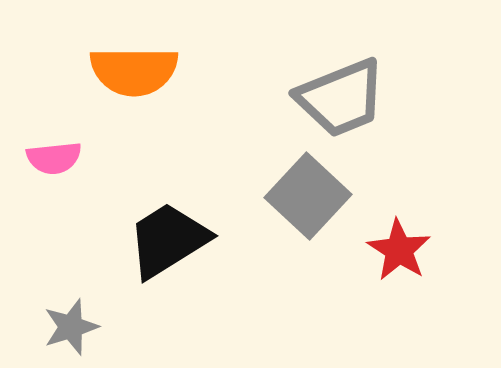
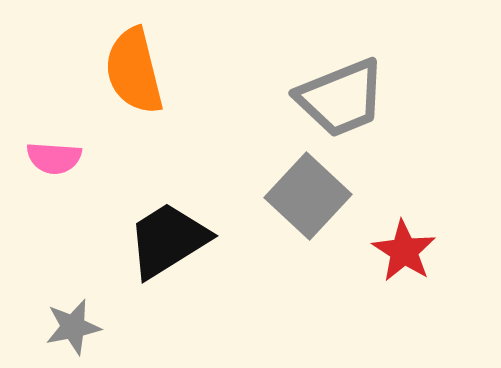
orange semicircle: rotated 76 degrees clockwise
pink semicircle: rotated 10 degrees clockwise
red star: moved 5 px right, 1 px down
gray star: moved 2 px right; rotated 6 degrees clockwise
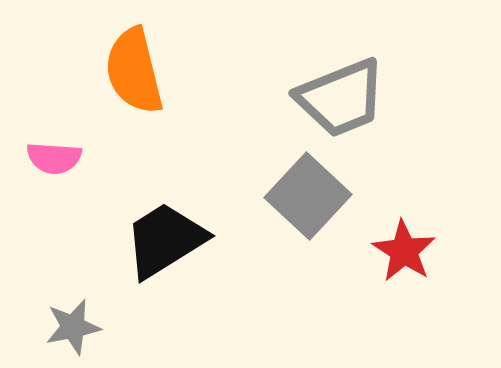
black trapezoid: moved 3 px left
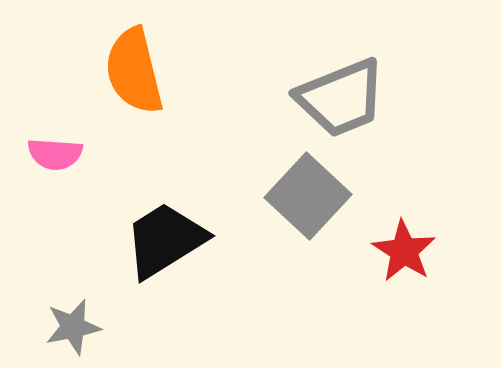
pink semicircle: moved 1 px right, 4 px up
